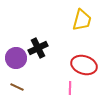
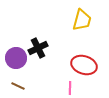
brown line: moved 1 px right, 1 px up
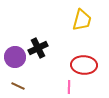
purple circle: moved 1 px left, 1 px up
red ellipse: rotated 15 degrees counterclockwise
pink line: moved 1 px left, 1 px up
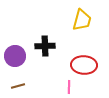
black cross: moved 7 px right, 2 px up; rotated 24 degrees clockwise
purple circle: moved 1 px up
brown line: rotated 40 degrees counterclockwise
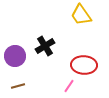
yellow trapezoid: moved 1 px left, 5 px up; rotated 130 degrees clockwise
black cross: rotated 30 degrees counterclockwise
pink line: moved 1 px up; rotated 32 degrees clockwise
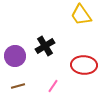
pink line: moved 16 px left
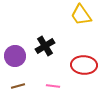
pink line: rotated 64 degrees clockwise
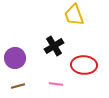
yellow trapezoid: moved 7 px left; rotated 15 degrees clockwise
black cross: moved 9 px right
purple circle: moved 2 px down
pink line: moved 3 px right, 2 px up
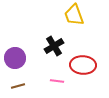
red ellipse: moved 1 px left
pink line: moved 1 px right, 3 px up
